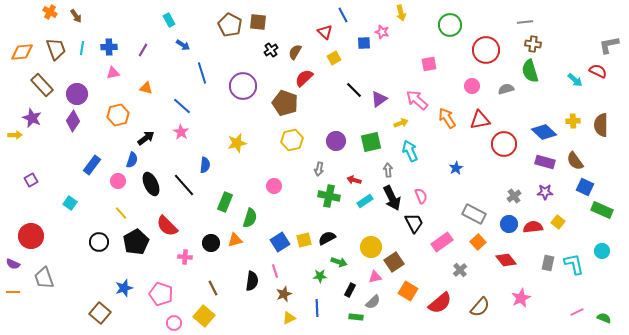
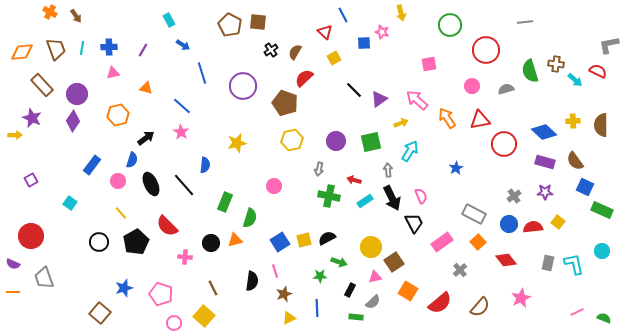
brown cross at (533, 44): moved 23 px right, 20 px down
cyan arrow at (410, 151): rotated 55 degrees clockwise
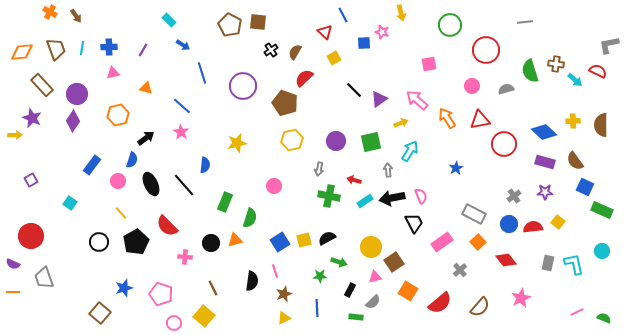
cyan rectangle at (169, 20): rotated 16 degrees counterclockwise
black arrow at (392, 198): rotated 105 degrees clockwise
yellow triangle at (289, 318): moved 5 px left
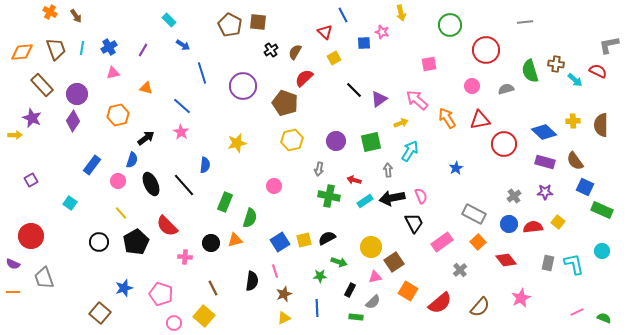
blue cross at (109, 47): rotated 28 degrees counterclockwise
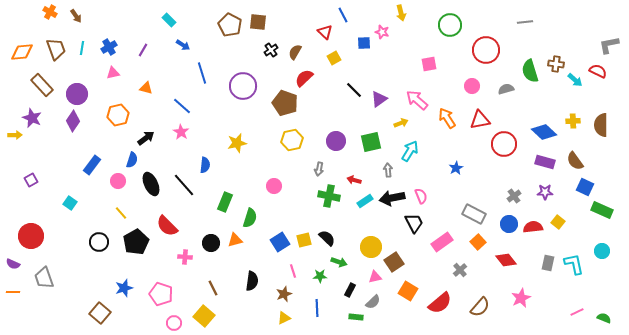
black semicircle at (327, 238): rotated 72 degrees clockwise
pink line at (275, 271): moved 18 px right
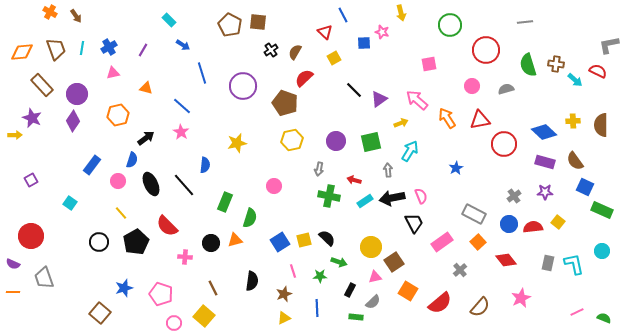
green semicircle at (530, 71): moved 2 px left, 6 px up
